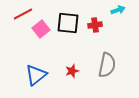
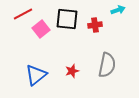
black square: moved 1 px left, 4 px up
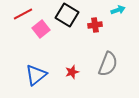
black square: moved 4 px up; rotated 25 degrees clockwise
gray semicircle: moved 1 px right, 1 px up; rotated 10 degrees clockwise
red star: moved 1 px down
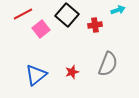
black square: rotated 10 degrees clockwise
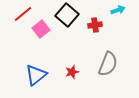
red line: rotated 12 degrees counterclockwise
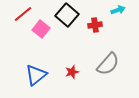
pink square: rotated 12 degrees counterclockwise
gray semicircle: rotated 20 degrees clockwise
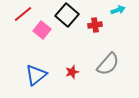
pink square: moved 1 px right, 1 px down
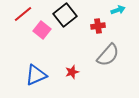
black square: moved 2 px left; rotated 10 degrees clockwise
red cross: moved 3 px right, 1 px down
gray semicircle: moved 9 px up
blue triangle: rotated 15 degrees clockwise
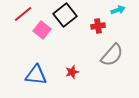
gray semicircle: moved 4 px right
blue triangle: rotated 30 degrees clockwise
